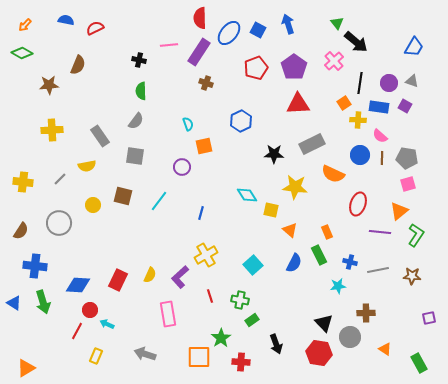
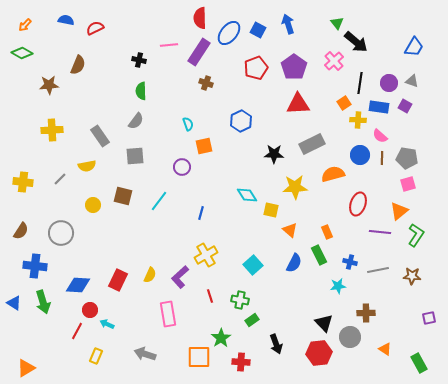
gray square at (135, 156): rotated 12 degrees counterclockwise
orange semicircle at (333, 174): rotated 140 degrees clockwise
yellow star at (295, 187): rotated 10 degrees counterclockwise
gray circle at (59, 223): moved 2 px right, 10 px down
red hexagon at (319, 353): rotated 15 degrees counterclockwise
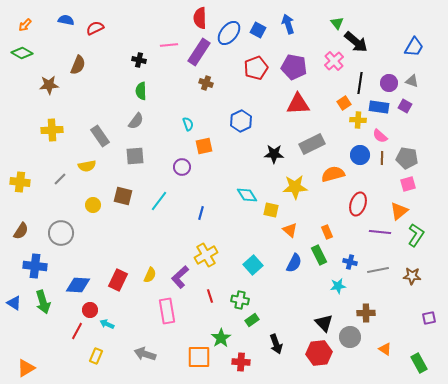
purple pentagon at (294, 67): rotated 25 degrees counterclockwise
yellow cross at (23, 182): moved 3 px left
pink rectangle at (168, 314): moved 1 px left, 3 px up
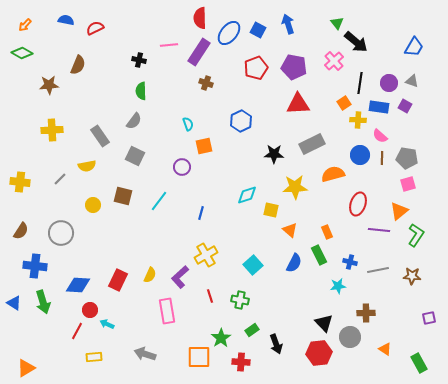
gray semicircle at (136, 121): moved 2 px left
gray square at (135, 156): rotated 30 degrees clockwise
cyan diamond at (247, 195): rotated 75 degrees counterclockwise
purple line at (380, 232): moved 1 px left, 2 px up
green rectangle at (252, 320): moved 10 px down
yellow rectangle at (96, 356): moved 2 px left, 1 px down; rotated 63 degrees clockwise
